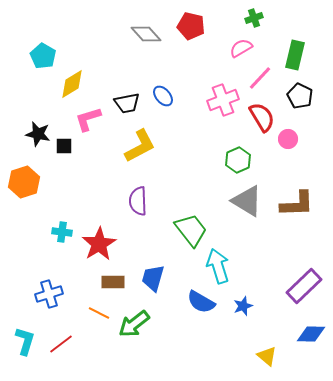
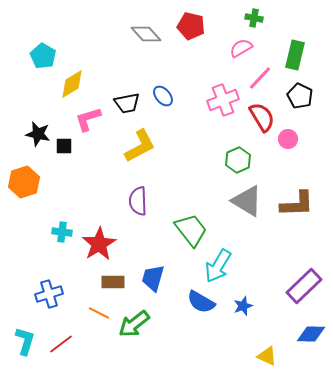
green cross: rotated 30 degrees clockwise
cyan arrow: rotated 132 degrees counterclockwise
yellow triangle: rotated 15 degrees counterclockwise
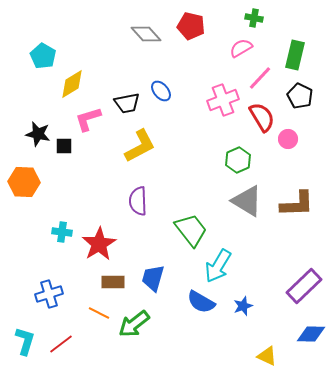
blue ellipse: moved 2 px left, 5 px up
orange hexagon: rotated 20 degrees clockwise
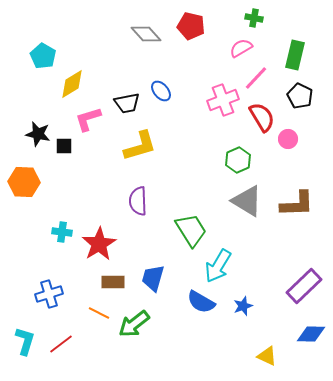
pink line: moved 4 px left
yellow L-shape: rotated 12 degrees clockwise
green trapezoid: rotated 6 degrees clockwise
